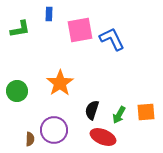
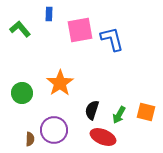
green L-shape: rotated 120 degrees counterclockwise
blue L-shape: rotated 12 degrees clockwise
green circle: moved 5 px right, 2 px down
orange square: rotated 18 degrees clockwise
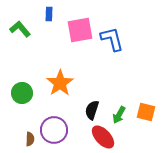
red ellipse: rotated 25 degrees clockwise
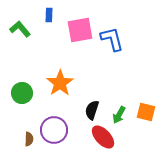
blue rectangle: moved 1 px down
brown semicircle: moved 1 px left
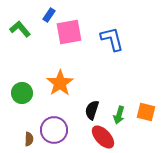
blue rectangle: rotated 32 degrees clockwise
pink square: moved 11 px left, 2 px down
green arrow: rotated 12 degrees counterclockwise
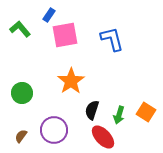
pink square: moved 4 px left, 3 px down
orange star: moved 11 px right, 2 px up
orange square: rotated 18 degrees clockwise
brown semicircle: moved 8 px left, 3 px up; rotated 144 degrees counterclockwise
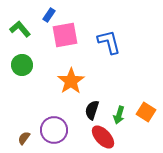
blue L-shape: moved 3 px left, 3 px down
green circle: moved 28 px up
brown semicircle: moved 3 px right, 2 px down
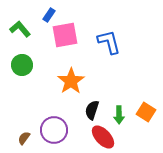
green arrow: rotated 18 degrees counterclockwise
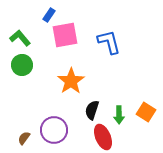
green L-shape: moved 9 px down
red ellipse: rotated 20 degrees clockwise
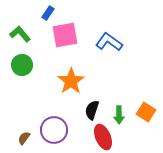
blue rectangle: moved 1 px left, 2 px up
green L-shape: moved 4 px up
blue L-shape: rotated 40 degrees counterclockwise
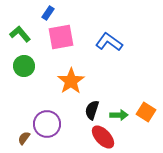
pink square: moved 4 px left, 2 px down
green circle: moved 2 px right, 1 px down
green arrow: rotated 90 degrees counterclockwise
purple circle: moved 7 px left, 6 px up
red ellipse: rotated 20 degrees counterclockwise
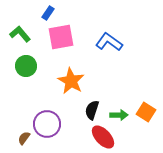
green circle: moved 2 px right
orange star: rotated 8 degrees counterclockwise
